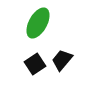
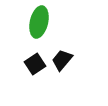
green ellipse: moved 1 px right, 1 px up; rotated 16 degrees counterclockwise
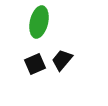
black square: rotated 10 degrees clockwise
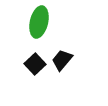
black square: rotated 20 degrees counterclockwise
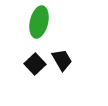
black trapezoid: rotated 110 degrees clockwise
